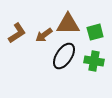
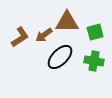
brown triangle: moved 1 px left, 2 px up
brown L-shape: moved 3 px right, 4 px down
black ellipse: moved 4 px left, 1 px down; rotated 12 degrees clockwise
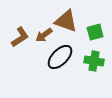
brown triangle: moved 1 px left, 1 px up; rotated 20 degrees clockwise
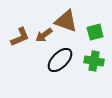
brown L-shape: rotated 10 degrees clockwise
black ellipse: moved 3 px down
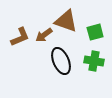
black ellipse: moved 1 px right, 1 px down; rotated 68 degrees counterclockwise
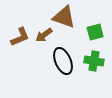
brown triangle: moved 2 px left, 4 px up
black ellipse: moved 2 px right
